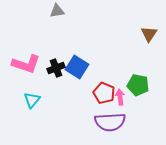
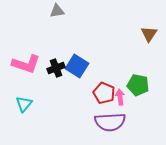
blue square: moved 1 px up
cyan triangle: moved 8 px left, 4 px down
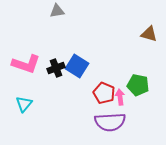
brown triangle: rotated 48 degrees counterclockwise
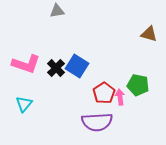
black cross: rotated 24 degrees counterclockwise
red pentagon: rotated 15 degrees clockwise
purple semicircle: moved 13 px left
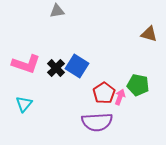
pink arrow: rotated 28 degrees clockwise
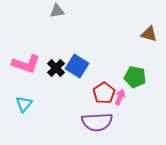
green pentagon: moved 3 px left, 8 px up
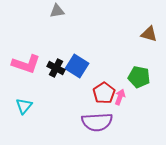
black cross: rotated 18 degrees counterclockwise
green pentagon: moved 4 px right
cyan triangle: moved 2 px down
